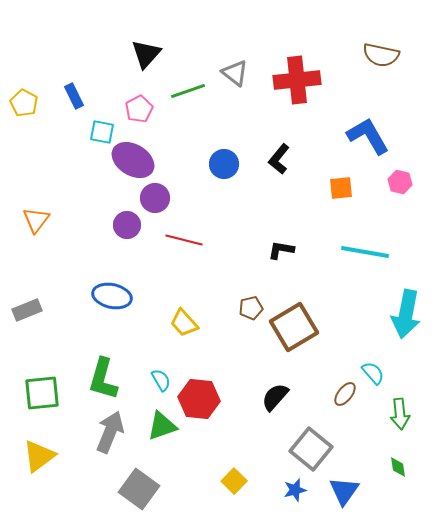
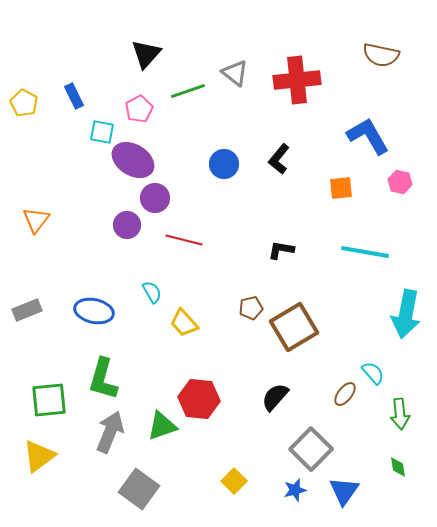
blue ellipse at (112, 296): moved 18 px left, 15 px down
cyan semicircle at (161, 380): moved 9 px left, 88 px up
green square at (42, 393): moved 7 px right, 7 px down
gray square at (311, 449): rotated 6 degrees clockwise
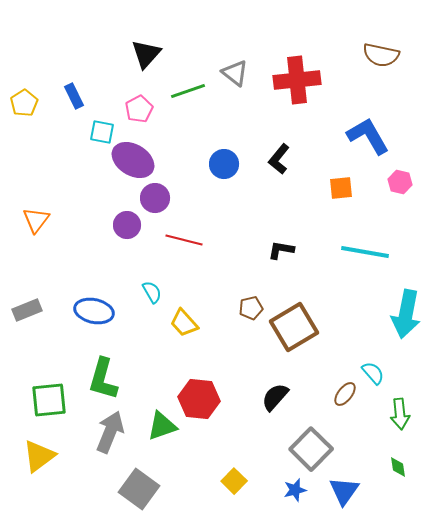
yellow pentagon at (24, 103): rotated 12 degrees clockwise
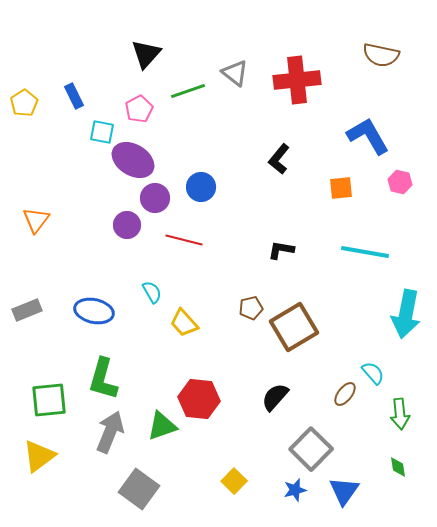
blue circle at (224, 164): moved 23 px left, 23 px down
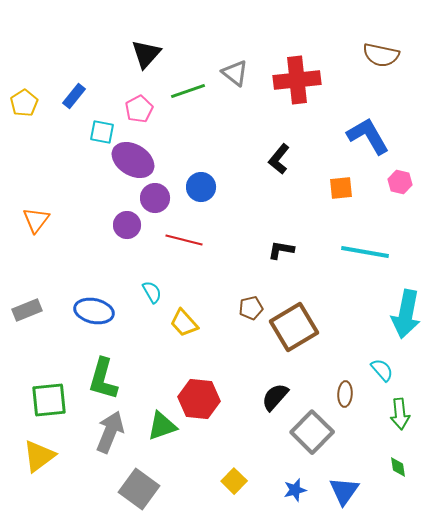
blue rectangle at (74, 96): rotated 65 degrees clockwise
cyan semicircle at (373, 373): moved 9 px right, 3 px up
brown ellipse at (345, 394): rotated 35 degrees counterclockwise
gray square at (311, 449): moved 1 px right, 17 px up
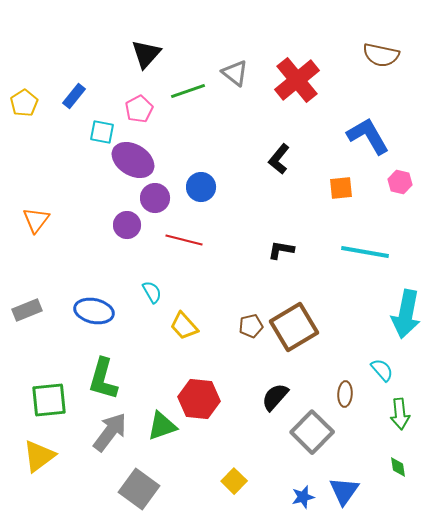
red cross at (297, 80): rotated 33 degrees counterclockwise
brown pentagon at (251, 308): moved 18 px down
yellow trapezoid at (184, 323): moved 3 px down
gray arrow at (110, 432): rotated 15 degrees clockwise
blue star at (295, 490): moved 8 px right, 7 px down
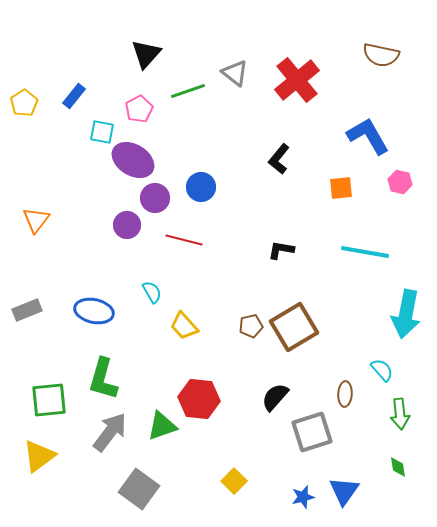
gray square at (312, 432): rotated 27 degrees clockwise
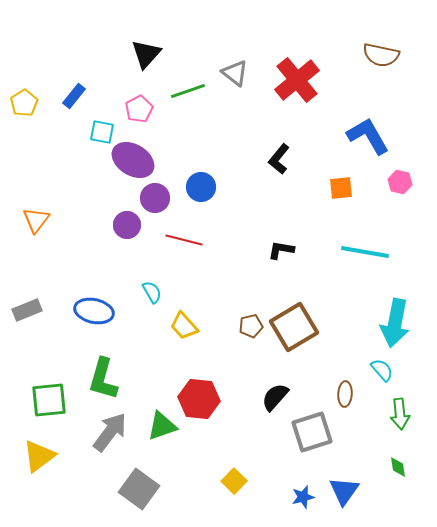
cyan arrow at (406, 314): moved 11 px left, 9 px down
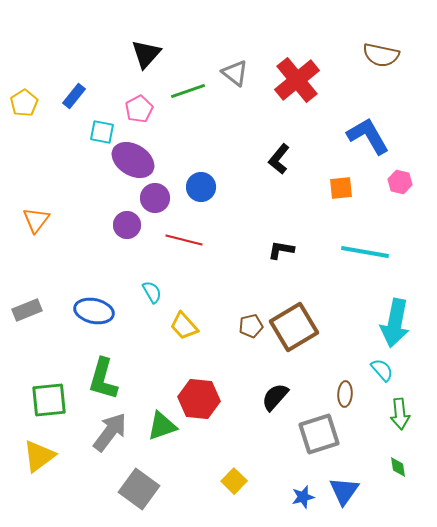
gray square at (312, 432): moved 7 px right, 2 px down
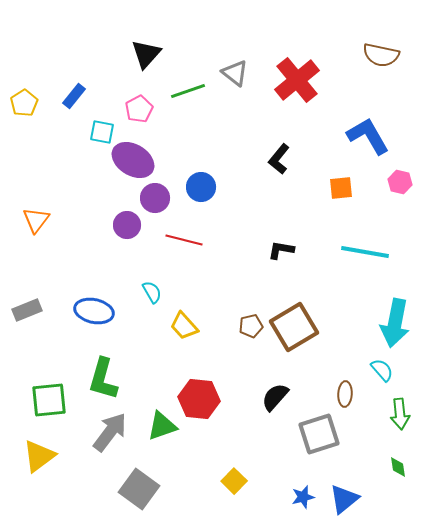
blue triangle at (344, 491): moved 8 px down; rotated 16 degrees clockwise
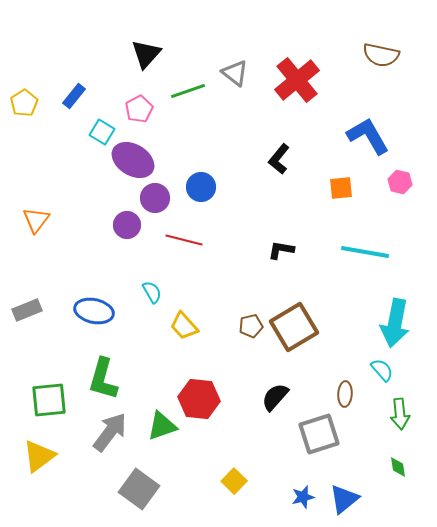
cyan square at (102, 132): rotated 20 degrees clockwise
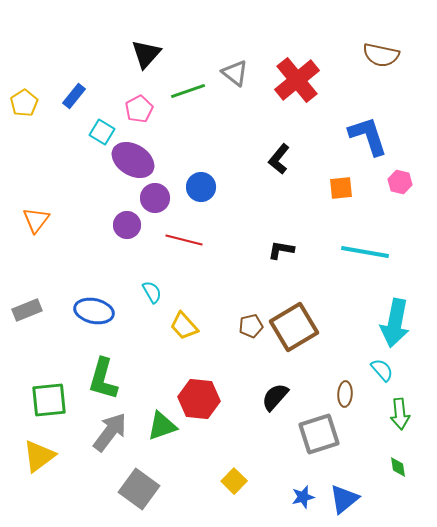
blue L-shape at (368, 136): rotated 12 degrees clockwise
